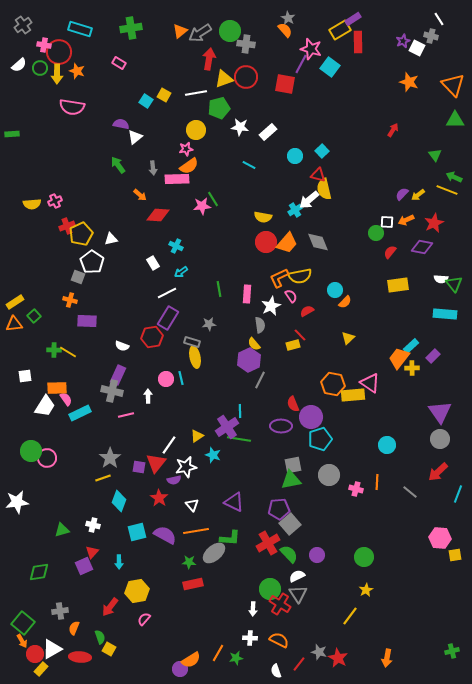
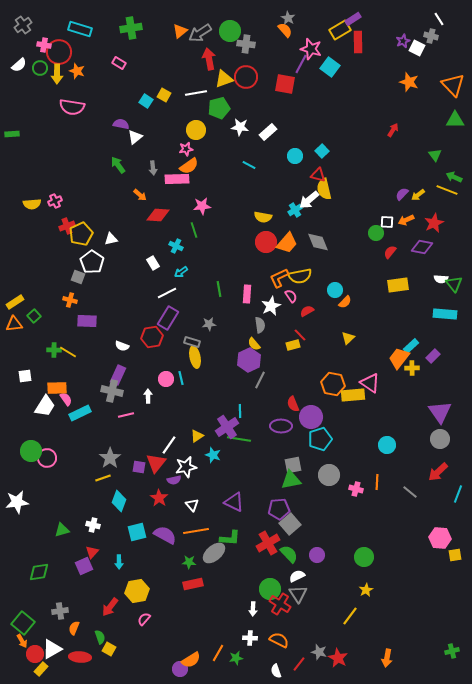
red arrow at (209, 59): rotated 20 degrees counterclockwise
green line at (213, 199): moved 19 px left, 31 px down; rotated 14 degrees clockwise
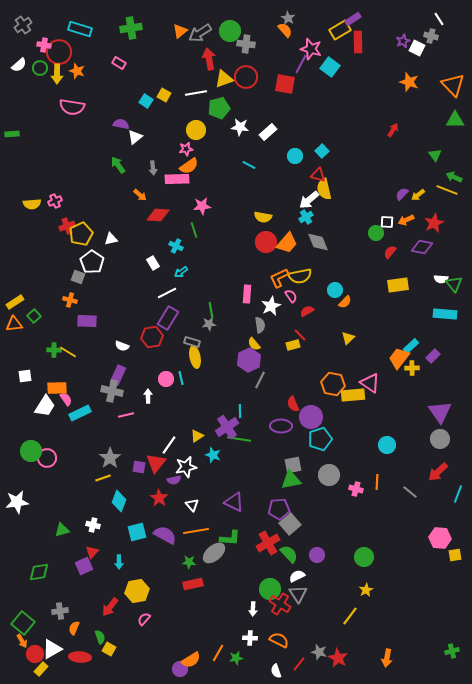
cyan cross at (295, 210): moved 11 px right, 7 px down
green line at (219, 289): moved 8 px left, 21 px down
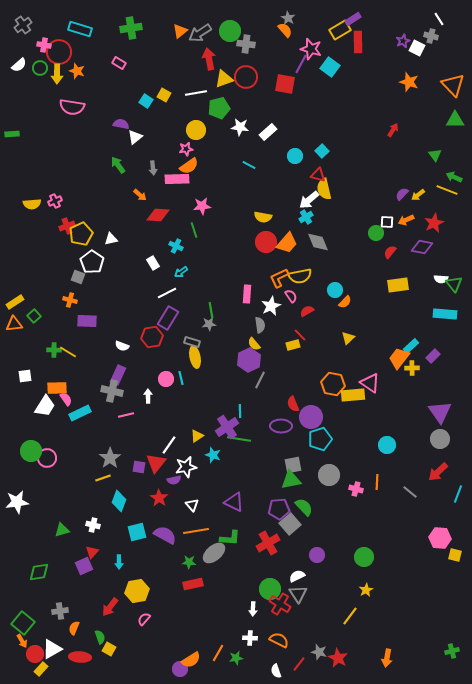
green semicircle at (289, 554): moved 15 px right, 47 px up
yellow square at (455, 555): rotated 24 degrees clockwise
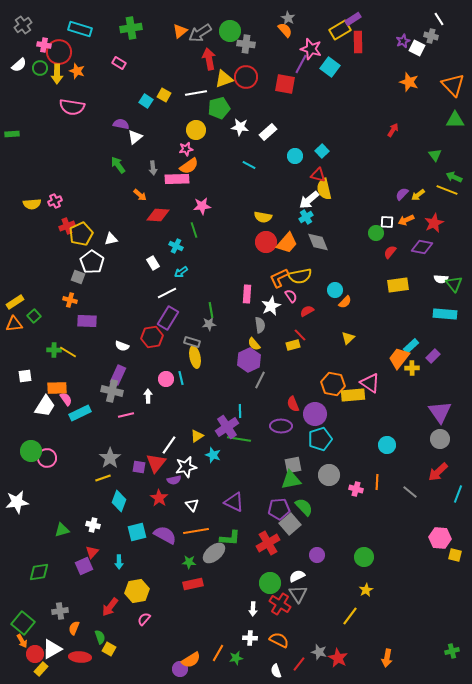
purple circle at (311, 417): moved 4 px right, 3 px up
green circle at (270, 589): moved 6 px up
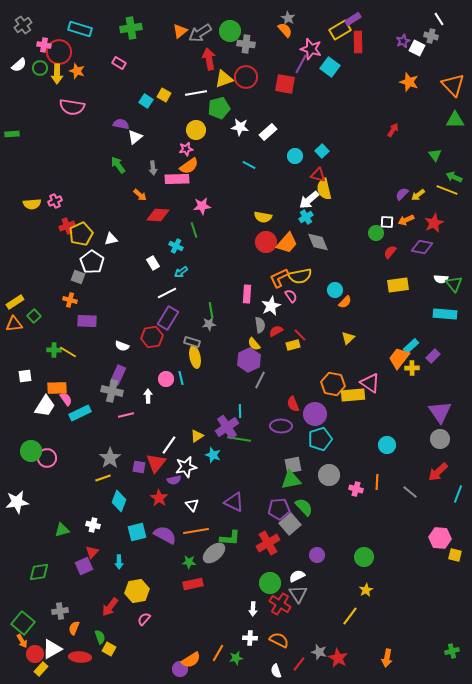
red semicircle at (307, 311): moved 31 px left, 20 px down
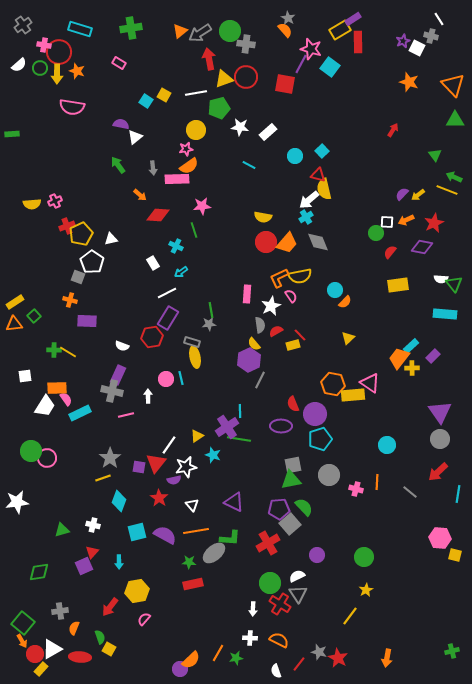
cyan line at (458, 494): rotated 12 degrees counterclockwise
orange semicircle at (191, 660): rotated 12 degrees counterclockwise
